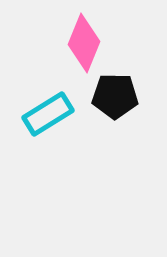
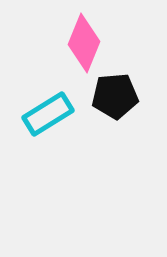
black pentagon: rotated 6 degrees counterclockwise
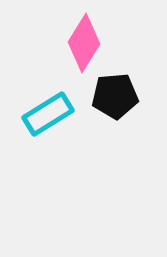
pink diamond: rotated 10 degrees clockwise
